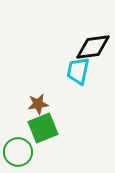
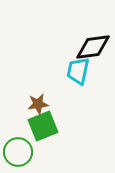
green square: moved 2 px up
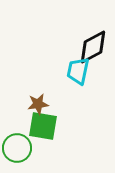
black diamond: rotated 21 degrees counterclockwise
green square: rotated 32 degrees clockwise
green circle: moved 1 px left, 4 px up
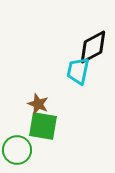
brown star: rotated 30 degrees clockwise
green circle: moved 2 px down
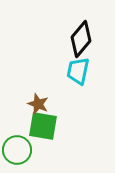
black diamond: moved 12 px left, 8 px up; rotated 21 degrees counterclockwise
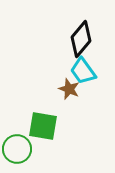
cyan trapezoid: moved 5 px right; rotated 48 degrees counterclockwise
brown star: moved 31 px right, 15 px up
green circle: moved 1 px up
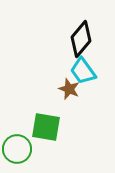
green square: moved 3 px right, 1 px down
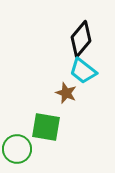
cyan trapezoid: rotated 16 degrees counterclockwise
brown star: moved 3 px left, 4 px down
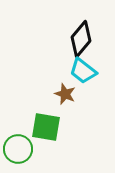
brown star: moved 1 px left, 1 px down
green circle: moved 1 px right
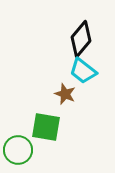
green circle: moved 1 px down
